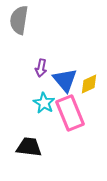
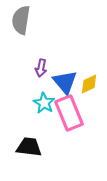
gray semicircle: moved 2 px right
blue triangle: moved 2 px down
pink rectangle: moved 1 px left
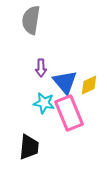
gray semicircle: moved 10 px right
purple arrow: rotated 12 degrees counterclockwise
yellow diamond: moved 1 px down
cyan star: rotated 20 degrees counterclockwise
black trapezoid: rotated 88 degrees clockwise
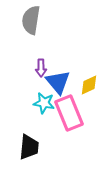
blue triangle: moved 7 px left
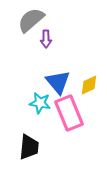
gray semicircle: rotated 40 degrees clockwise
purple arrow: moved 5 px right, 29 px up
cyan star: moved 4 px left
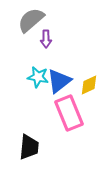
blue triangle: moved 1 px right, 1 px up; rotated 32 degrees clockwise
cyan star: moved 2 px left, 26 px up
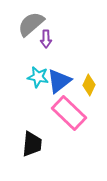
gray semicircle: moved 4 px down
yellow diamond: rotated 40 degrees counterclockwise
pink rectangle: rotated 24 degrees counterclockwise
black trapezoid: moved 3 px right, 3 px up
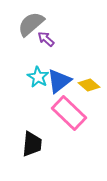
purple arrow: rotated 132 degrees clockwise
cyan star: rotated 20 degrees clockwise
yellow diamond: rotated 75 degrees counterclockwise
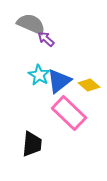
gray semicircle: rotated 64 degrees clockwise
cyan star: moved 1 px right, 2 px up
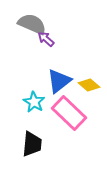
gray semicircle: moved 1 px right
cyan star: moved 5 px left, 27 px down
